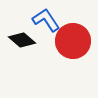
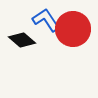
red circle: moved 12 px up
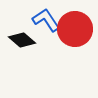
red circle: moved 2 px right
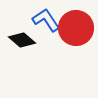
red circle: moved 1 px right, 1 px up
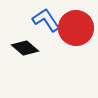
black diamond: moved 3 px right, 8 px down
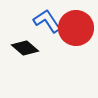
blue L-shape: moved 1 px right, 1 px down
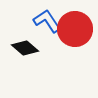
red circle: moved 1 px left, 1 px down
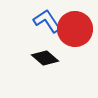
black diamond: moved 20 px right, 10 px down
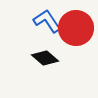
red circle: moved 1 px right, 1 px up
